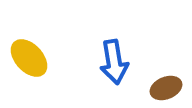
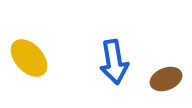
brown ellipse: moved 9 px up
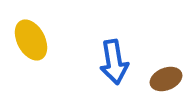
yellow ellipse: moved 2 px right, 18 px up; rotated 15 degrees clockwise
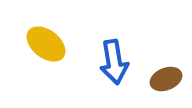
yellow ellipse: moved 15 px right, 4 px down; rotated 24 degrees counterclockwise
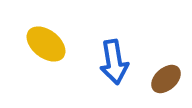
brown ellipse: rotated 20 degrees counterclockwise
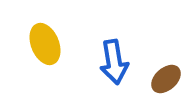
yellow ellipse: moved 1 px left; rotated 30 degrees clockwise
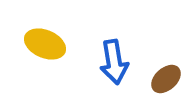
yellow ellipse: rotated 45 degrees counterclockwise
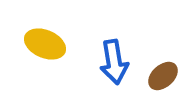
brown ellipse: moved 3 px left, 3 px up
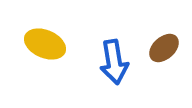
brown ellipse: moved 1 px right, 28 px up
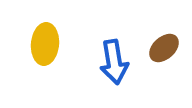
yellow ellipse: rotated 72 degrees clockwise
